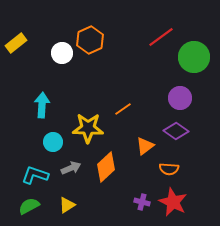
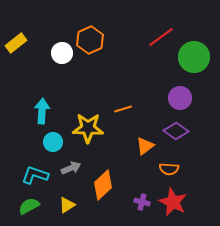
cyan arrow: moved 6 px down
orange line: rotated 18 degrees clockwise
orange diamond: moved 3 px left, 18 px down
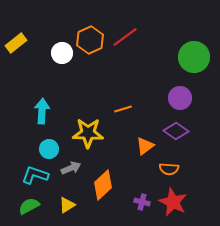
red line: moved 36 px left
yellow star: moved 5 px down
cyan circle: moved 4 px left, 7 px down
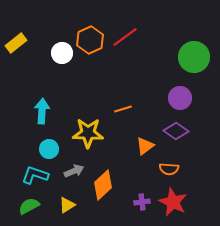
gray arrow: moved 3 px right, 3 px down
purple cross: rotated 21 degrees counterclockwise
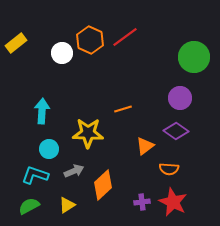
orange hexagon: rotated 12 degrees counterclockwise
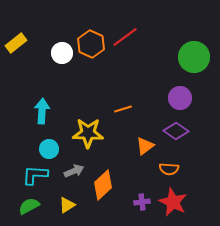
orange hexagon: moved 1 px right, 4 px down
cyan L-shape: rotated 16 degrees counterclockwise
